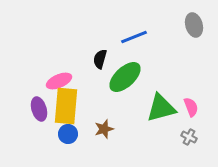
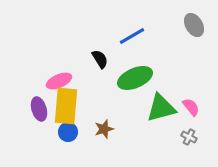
gray ellipse: rotated 15 degrees counterclockwise
blue line: moved 2 px left, 1 px up; rotated 8 degrees counterclockwise
black semicircle: rotated 132 degrees clockwise
green ellipse: moved 10 px right, 1 px down; rotated 20 degrees clockwise
pink semicircle: rotated 18 degrees counterclockwise
blue circle: moved 2 px up
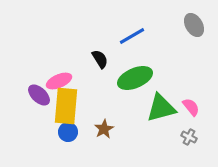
purple ellipse: moved 14 px up; rotated 30 degrees counterclockwise
brown star: rotated 12 degrees counterclockwise
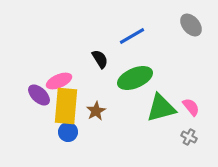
gray ellipse: moved 3 px left; rotated 10 degrees counterclockwise
brown star: moved 8 px left, 18 px up
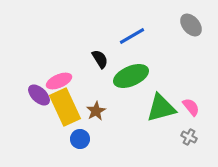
green ellipse: moved 4 px left, 2 px up
yellow rectangle: moved 1 px left, 1 px down; rotated 30 degrees counterclockwise
blue circle: moved 12 px right, 7 px down
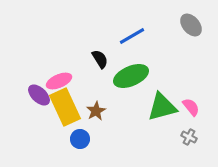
green triangle: moved 1 px right, 1 px up
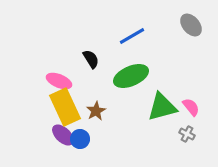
black semicircle: moved 9 px left
pink ellipse: rotated 45 degrees clockwise
purple ellipse: moved 24 px right, 40 px down
gray cross: moved 2 px left, 3 px up
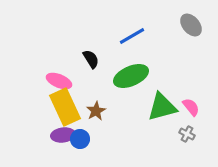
purple ellipse: rotated 50 degrees counterclockwise
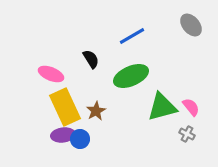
pink ellipse: moved 8 px left, 7 px up
